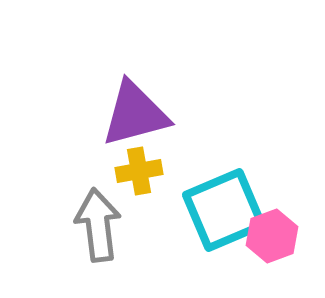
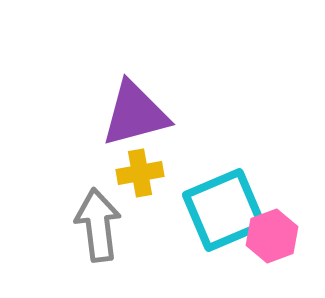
yellow cross: moved 1 px right, 2 px down
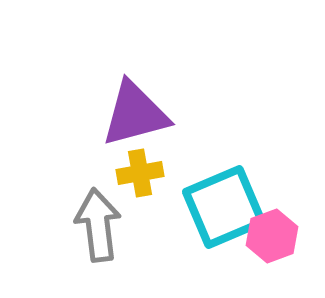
cyan square: moved 3 px up
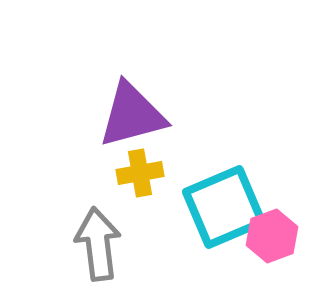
purple triangle: moved 3 px left, 1 px down
gray arrow: moved 19 px down
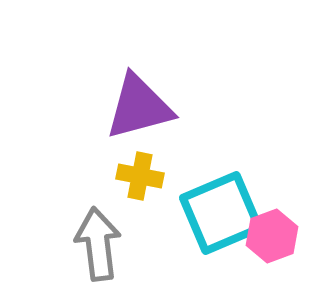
purple triangle: moved 7 px right, 8 px up
yellow cross: moved 3 px down; rotated 21 degrees clockwise
cyan square: moved 3 px left, 6 px down
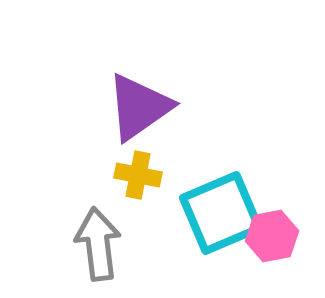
purple triangle: rotated 20 degrees counterclockwise
yellow cross: moved 2 px left, 1 px up
pink hexagon: rotated 9 degrees clockwise
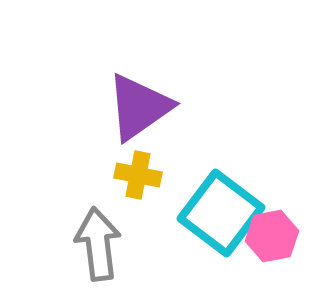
cyan square: rotated 30 degrees counterclockwise
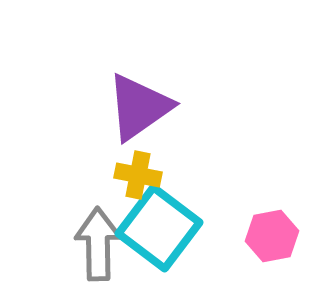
cyan square: moved 62 px left, 15 px down
gray arrow: rotated 6 degrees clockwise
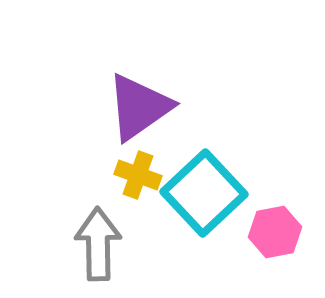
yellow cross: rotated 9 degrees clockwise
cyan square: moved 45 px right, 35 px up; rotated 10 degrees clockwise
pink hexagon: moved 3 px right, 4 px up
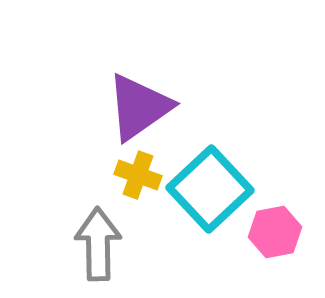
cyan square: moved 6 px right, 4 px up
